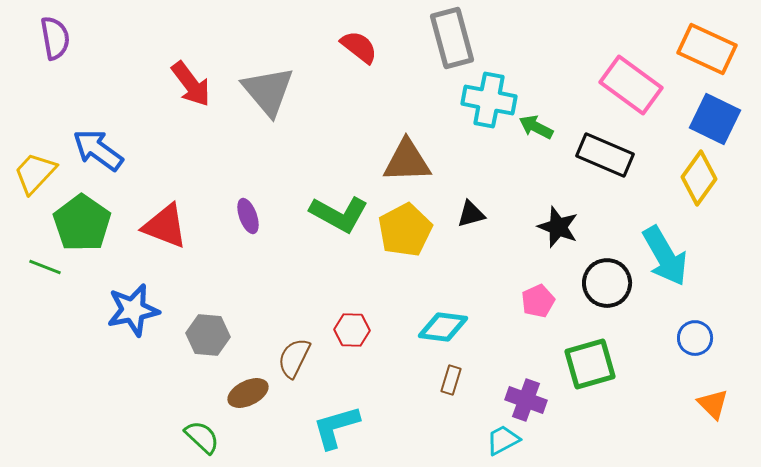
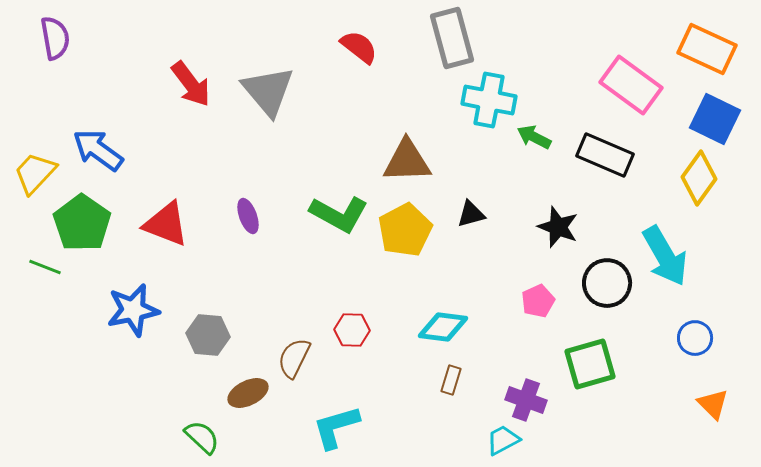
green arrow: moved 2 px left, 10 px down
red triangle: moved 1 px right, 2 px up
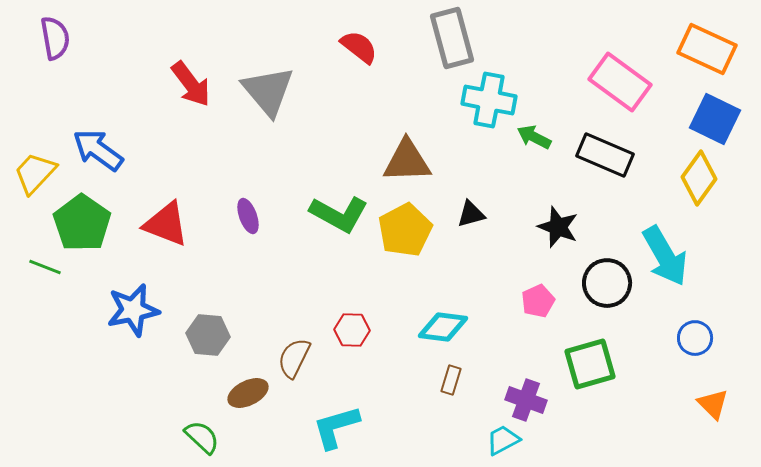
pink rectangle: moved 11 px left, 3 px up
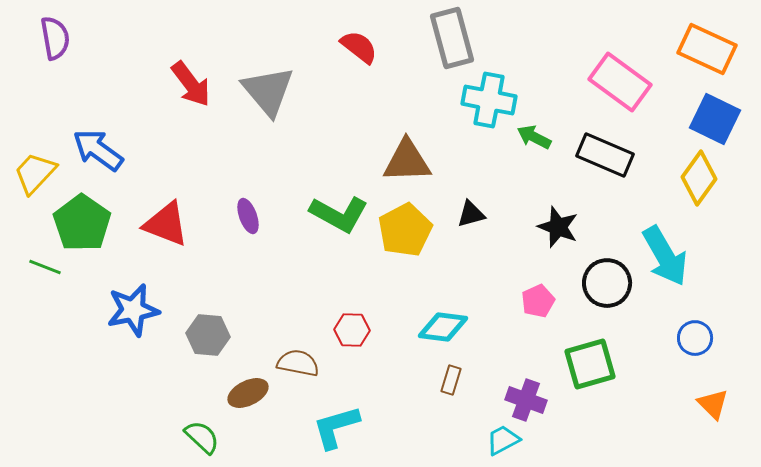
brown semicircle: moved 4 px right, 5 px down; rotated 75 degrees clockwise
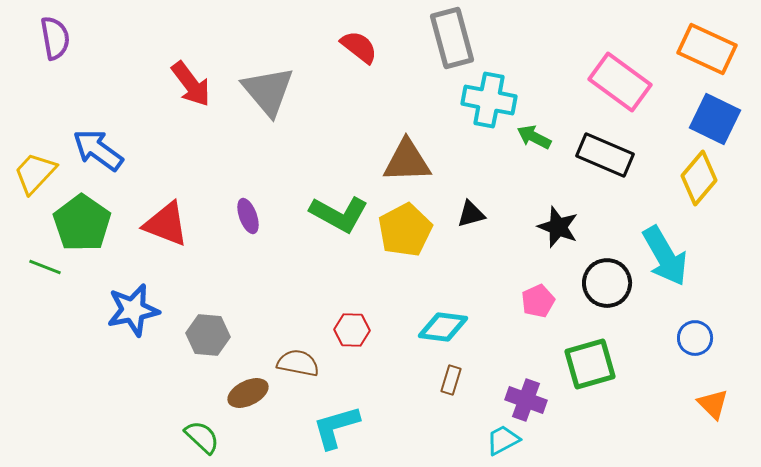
yellow diamond: rotated 4 degrees clockwise
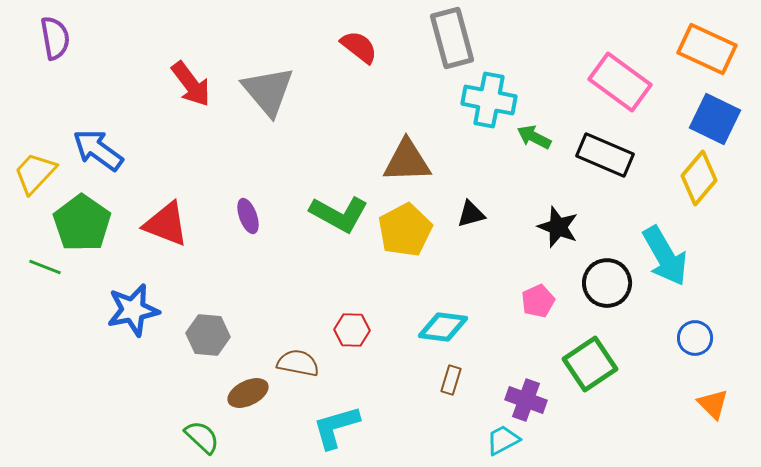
green square: rotated 18 degrees counterclockwise
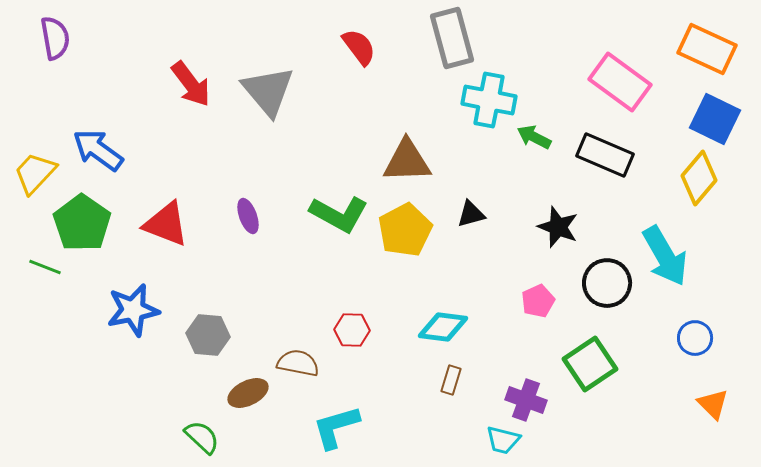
red semicircle: rotated 15 degrees clockwise
cyan trapezoid: rotated 138 degrees counterclockwise
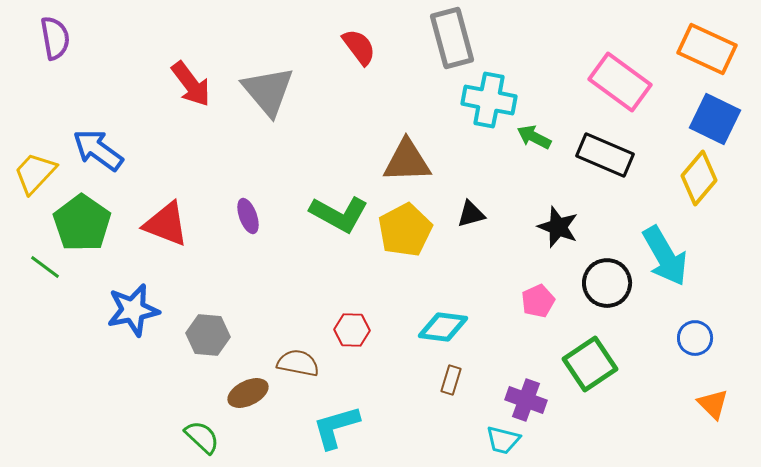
green line: rotated 16 degrees clockwise
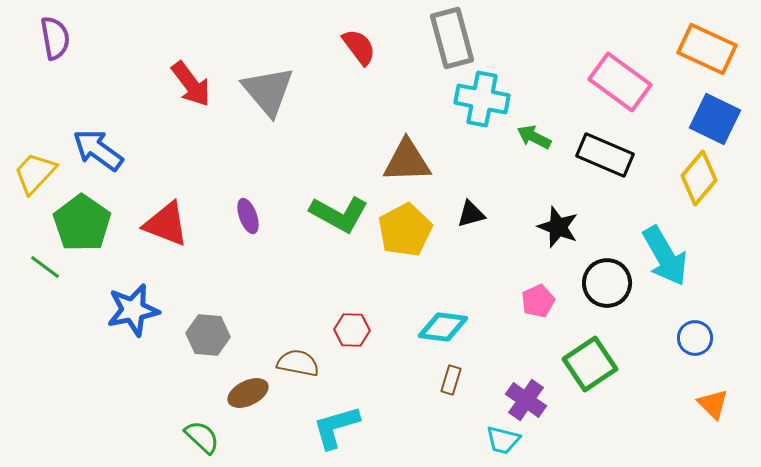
cyan cross: moved 7 px left, 1 px up
purple cross: rotated 15 degrees clockwise
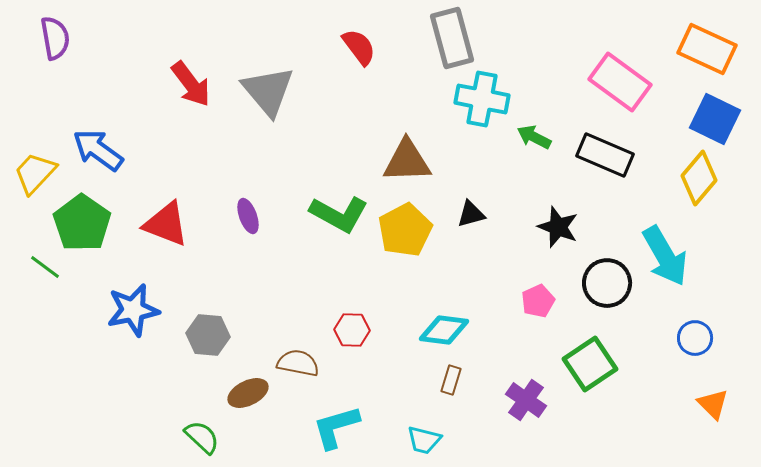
cyan diamond: moved 1 px right, 3 px down
cyan trapezoid: moved 79 px left
